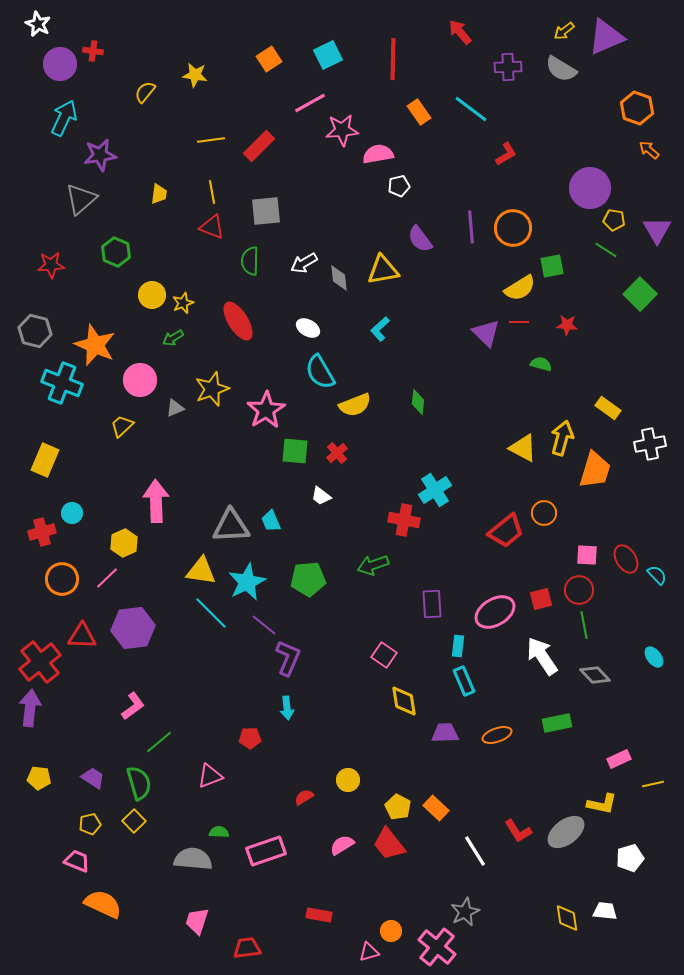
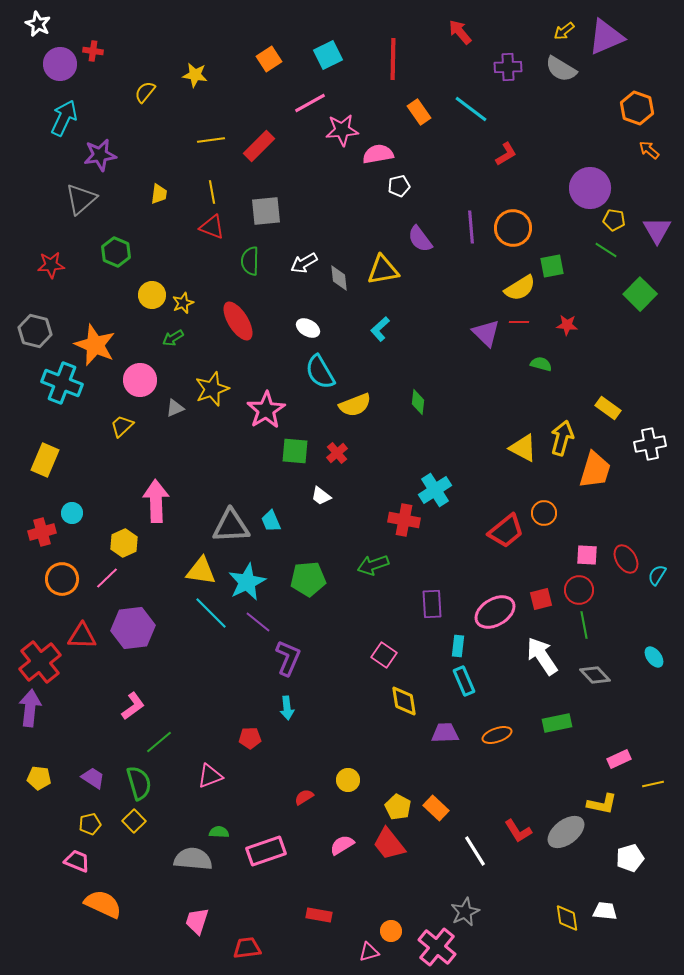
cyan semicircle at (657, 575): rotated 105 degrees counterclockwise
purple line at (264, 625): moved 6 px left, 3 px up
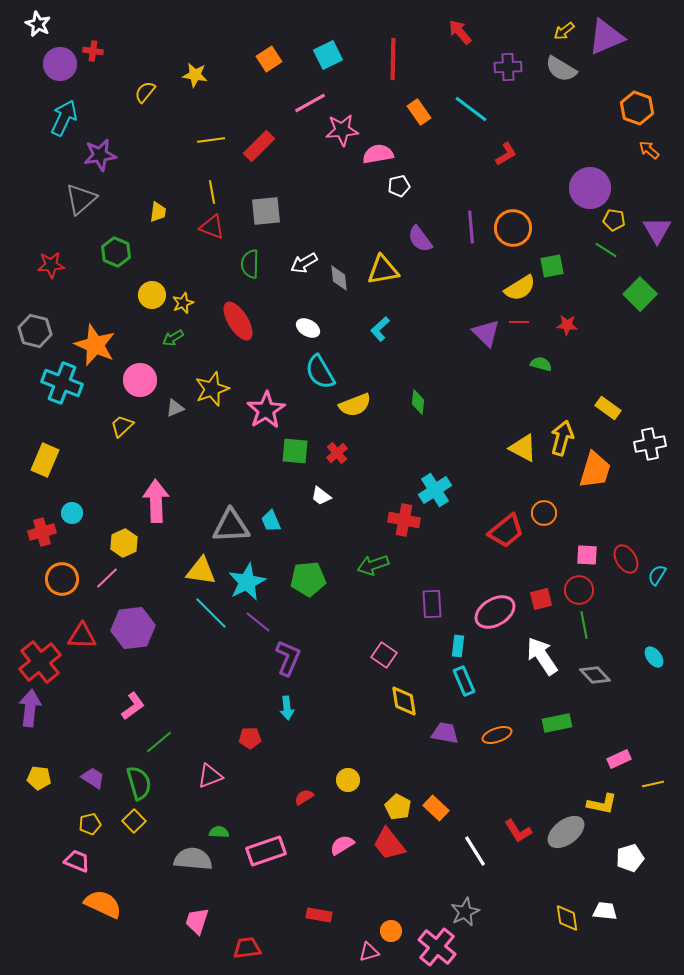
yellow trapezoid at (159, 194): moved 1 px left, 18 px down
green semicircle at (250, 261): moved 3 px down
purple trapezoid at (445, 733): rotated 12 degrees clockwise
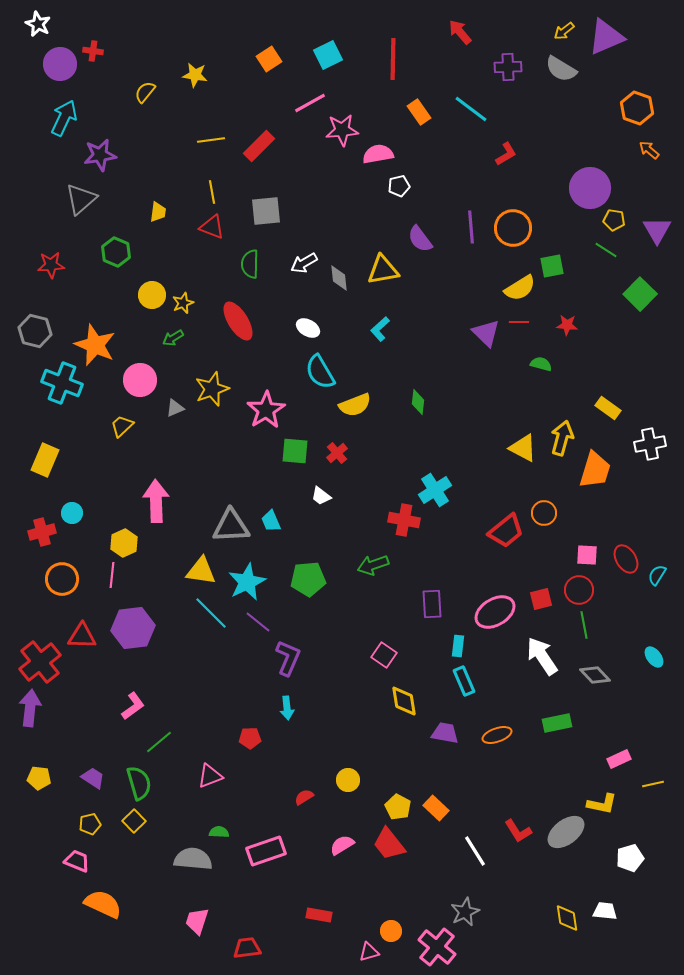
pink line at (107, 578): moved 5 px right, 3 px up; rotated 40 degrees counterclockwise
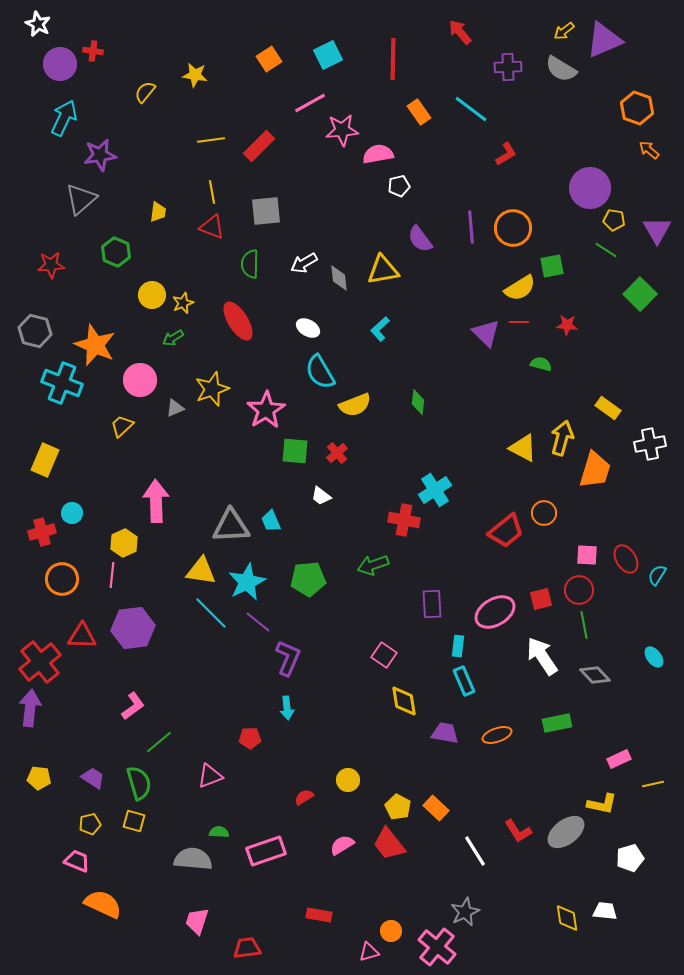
purple triangle at (606, 37): moved 2 px left, 3 px down
yellow square at (134, 821): rotated 30 degrees counterclockwise
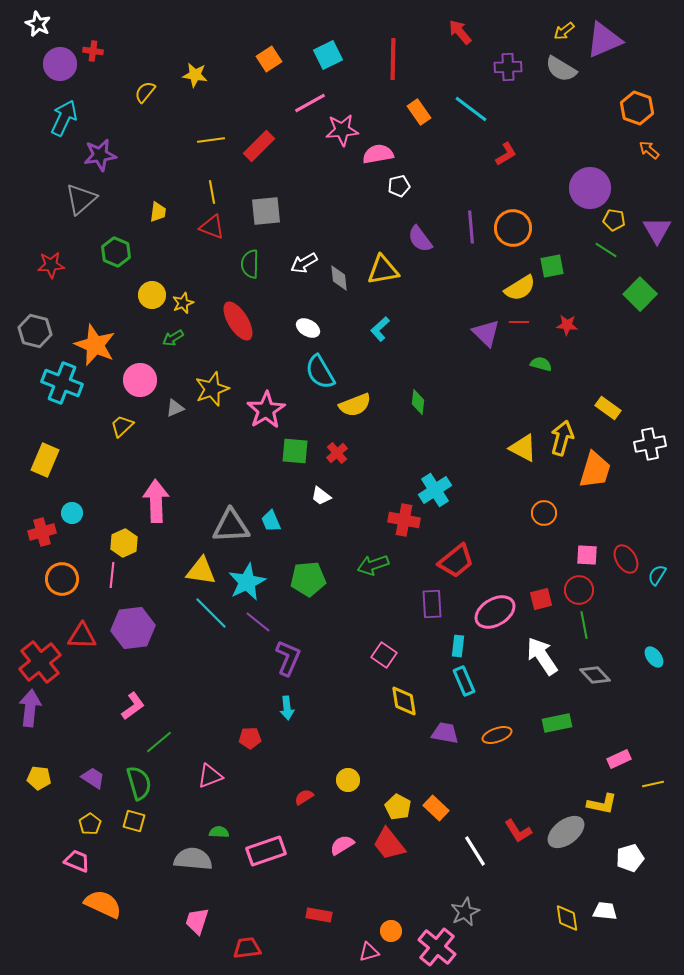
red trapezoid at (506, 531): moved 50 px left, 30 px down
yellow pentagon at (90, 824): rotated 20 degrees counterclockwise
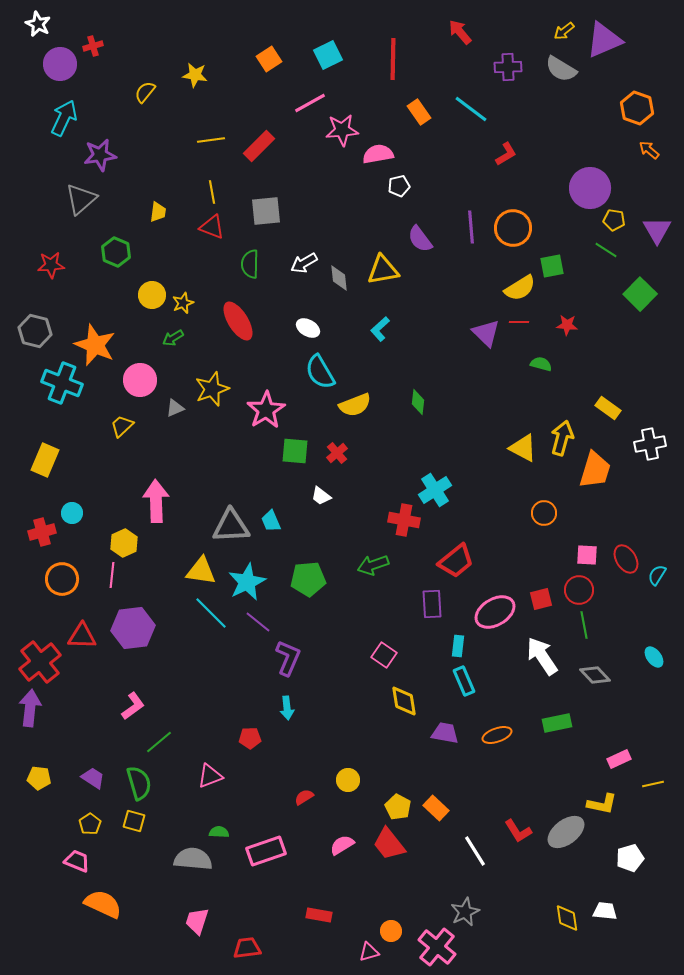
red cross at (93, 51): moved 5 px up; rotated 24 degrees counterclockwise
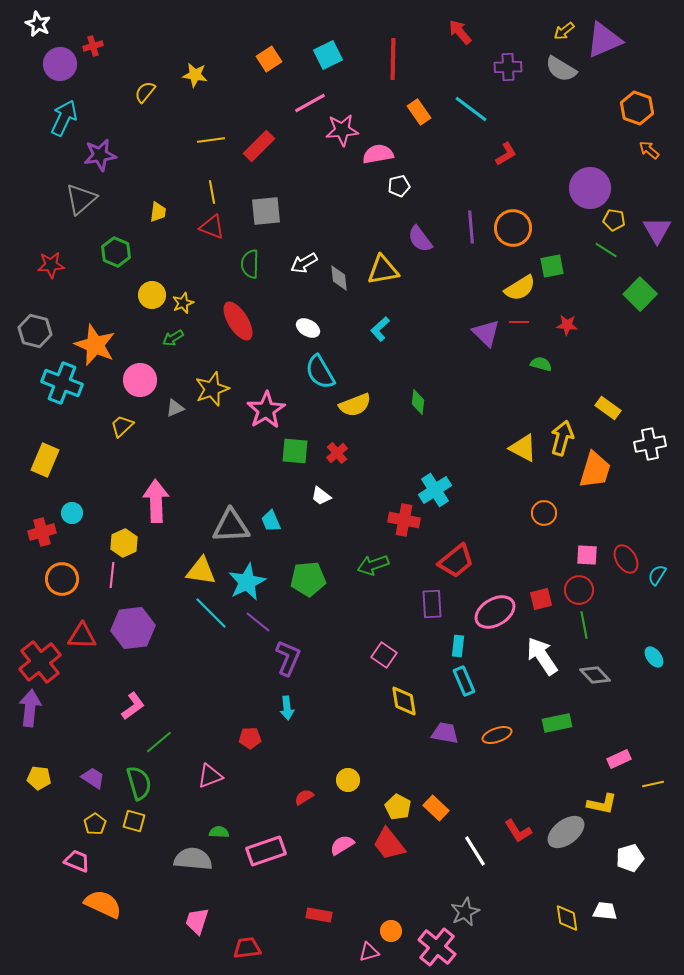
yellow pentagon at (90, 824): moved 5 px right
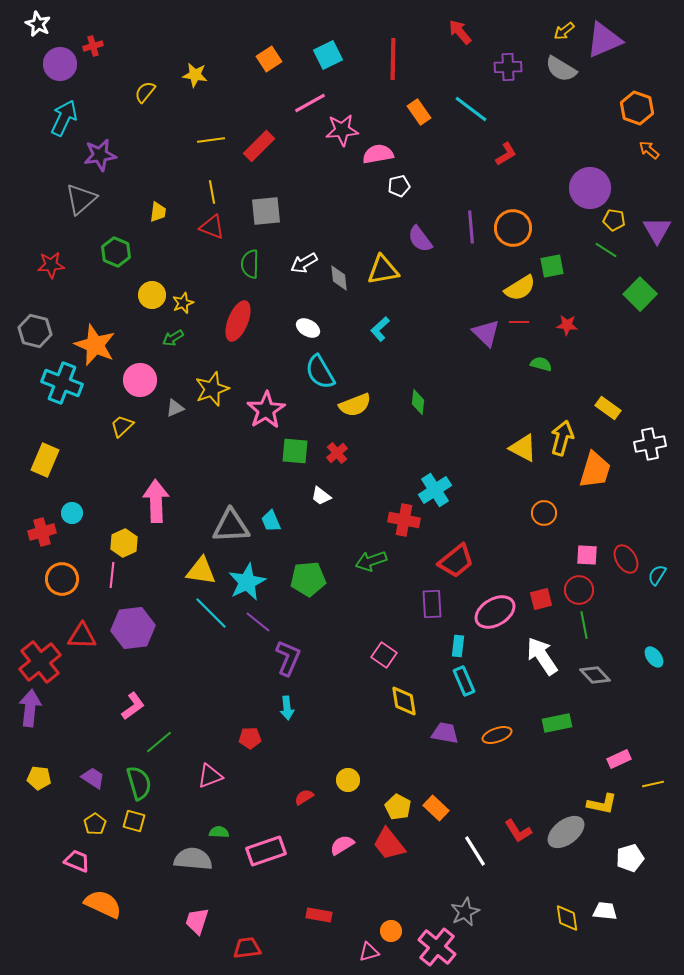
red ellipse at (238, 321): rotated 54 degrees clockwise
green arrow at (373, 565): moved 2 px left, 4 px up
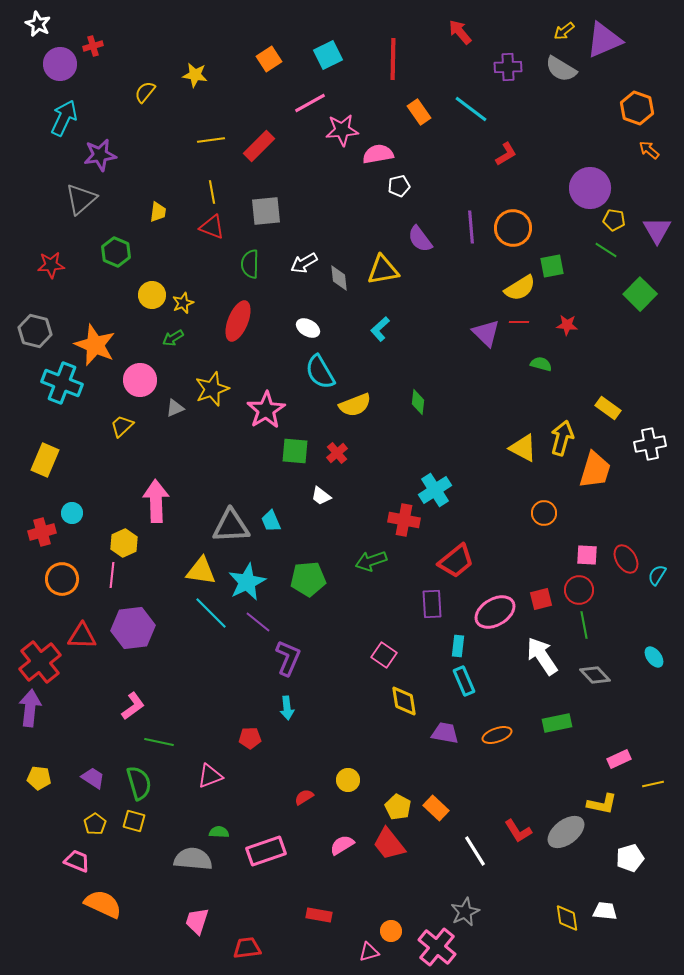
green line at (159, 742): rotated 52 degrees clockwise
